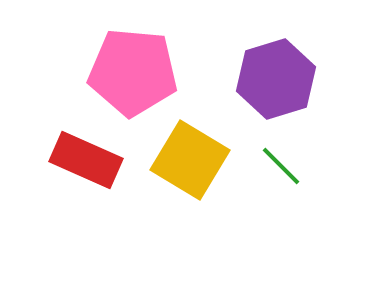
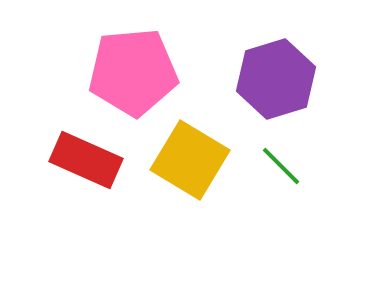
pink pentagon: rotated 10 degrees counterclockwise
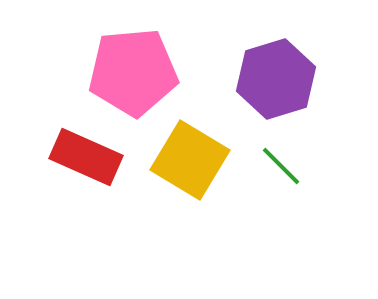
red rectangle: moved 3 px up
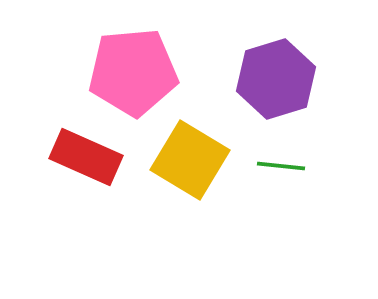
green line: rotated 39 degrees counterclockwise
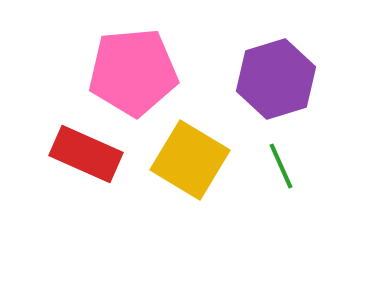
red rectangle: moved 3 px up
green line: rotated 60 degrees clockwise
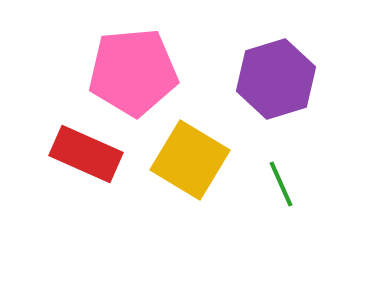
green line: moved 18 px down
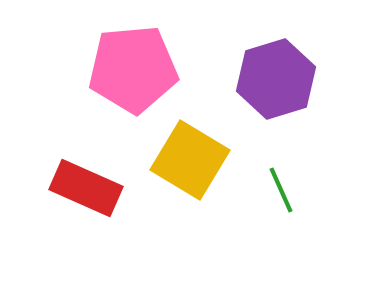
pink pentagon: moved 3 px up
red rectangle: moved 34 px down
green line: moved 6 px down
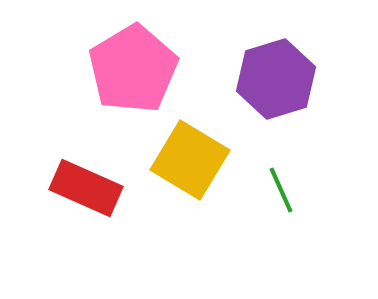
pink pentagon: rotated 26 degrees counterclockwise
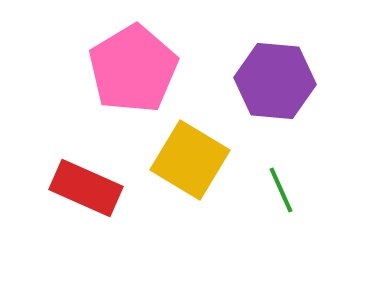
purple hexagon: moved 1 px left, 2 px down; rotated 22 degrees clockwise
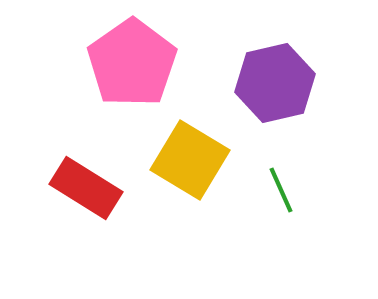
pink pentagon: moved 1 px left, 6 px up; rotated 4 degrees counterclockwise
purple hexagon: moved 2 px down; rotated 18 degrees counterclockwise
red rectangle: rotated 8 degrees clockwise
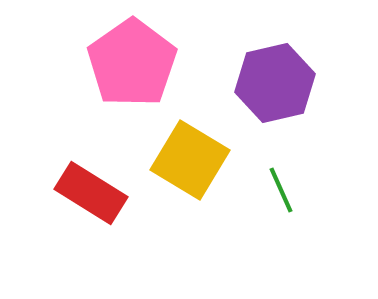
red rectangle: moved 5 px right, 5 px down
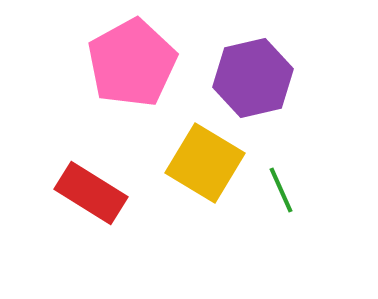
pink pentagon: rotated 6 degrees clockwise
purple hexagon: moved 22 px left, 5 px up
yellow square: moved 15 px right, 3 px down
